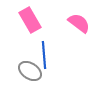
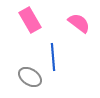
blue line: moved 9 px right, 2 px down
gray ellipse: moved 6 px down
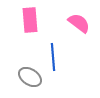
pink rectangle: rotated 25 degrees clockwise
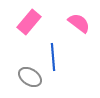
pink rectangle: moved 1 px left, 2 px down; rotated 45 degrees clockwise
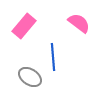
pink rectangle: moved 5 px left, 4 px down
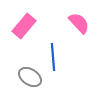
pink semicircle: rotated 10 degrees clockwise
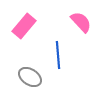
pink semicircle: moved 2 px right, 1 px up
blue line: moved 5 px right, 2 px up
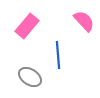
pink semicircle: moved 3 px right, 1 px up
pink rectangle: moved 3 px right
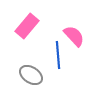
pink semicircle: moved 10 px left, 15 px down
gray ellipse: moved 1 px right, 2 px up
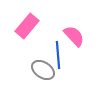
gray ellipse: moved 12 px right, 5 px up
